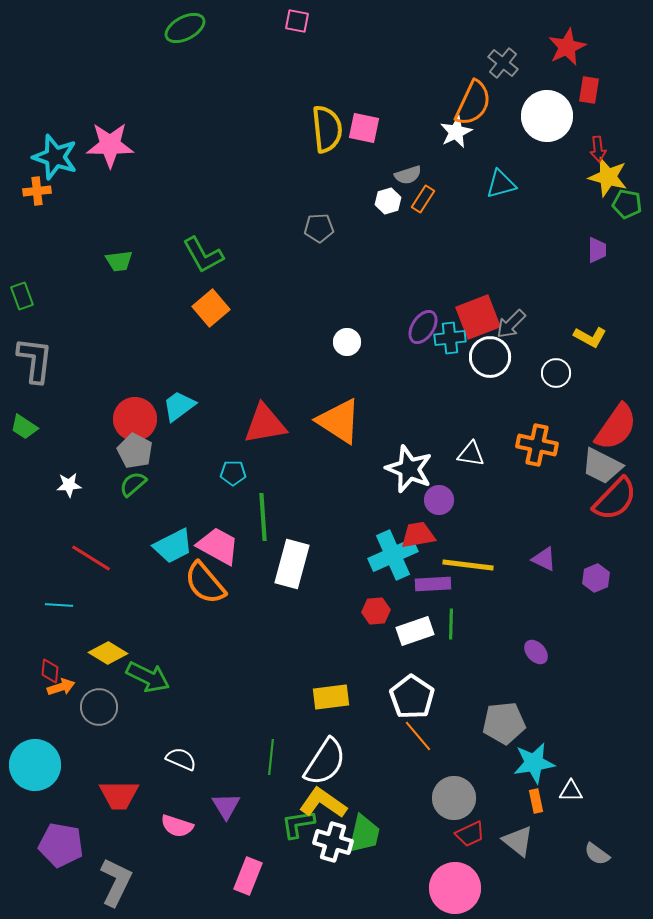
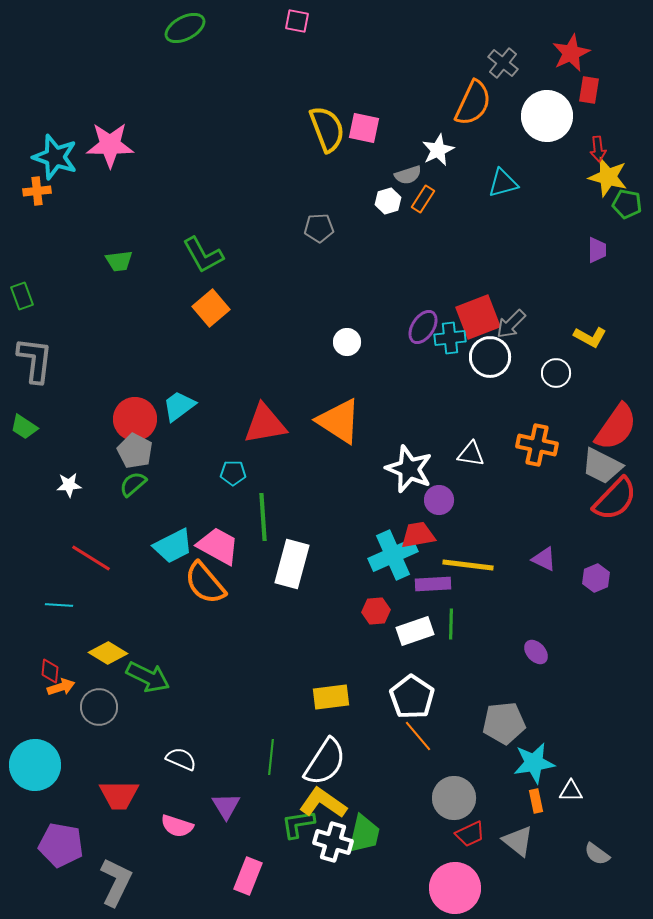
red star at (567, 47): moved 4 px right, 6 px down
yellow semicircle at (327, 129): rotated 15 degrees counterclockwise
white star at (456, 132): moved 18 px left, 18 px down
cyan triangle at (501, 184): moved 2 px right, 1 px up
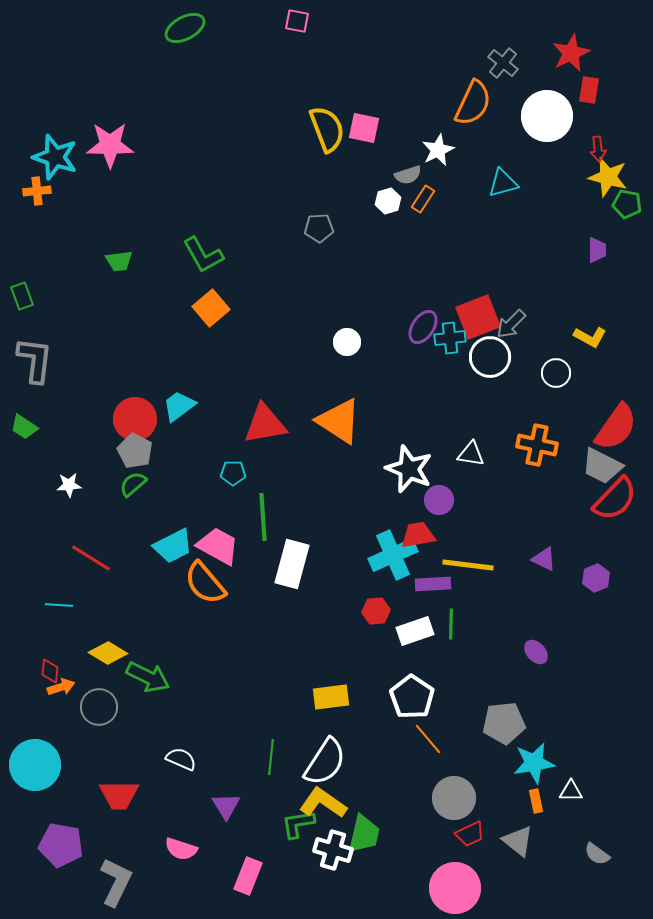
orange line at (418, 736): moved 10 px right, 3 px down
pink semicircle at (177, 826): moved 4 px right, 23 px down
white cross at (333, 842): moved 8 px down
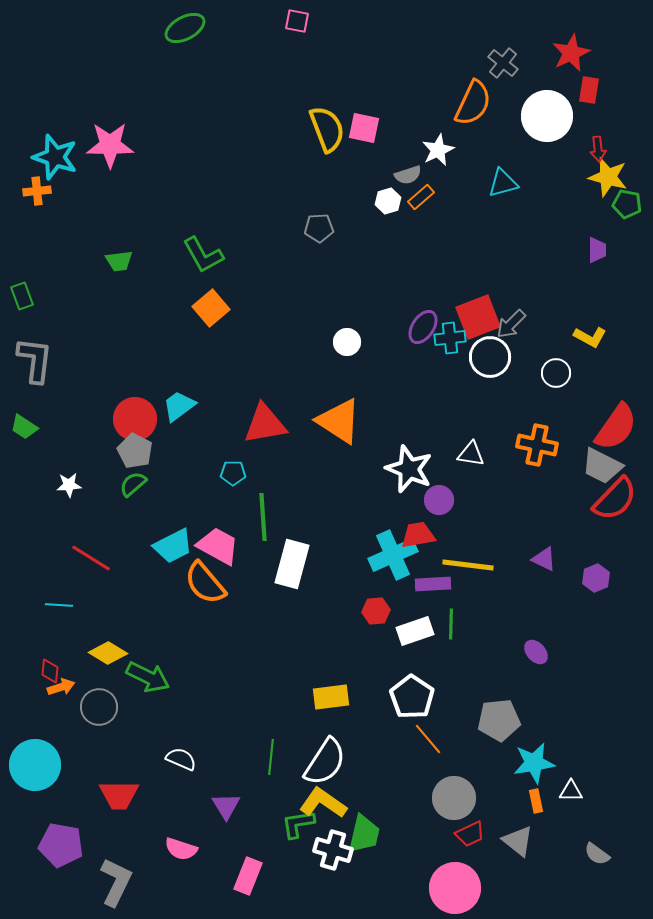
orange rectangle at (423, 199): moved 2 px left, 2 px up; rotated 16 degrees clockwise
gray pentagon at (504, 723): moved 5 px left, 3 px up
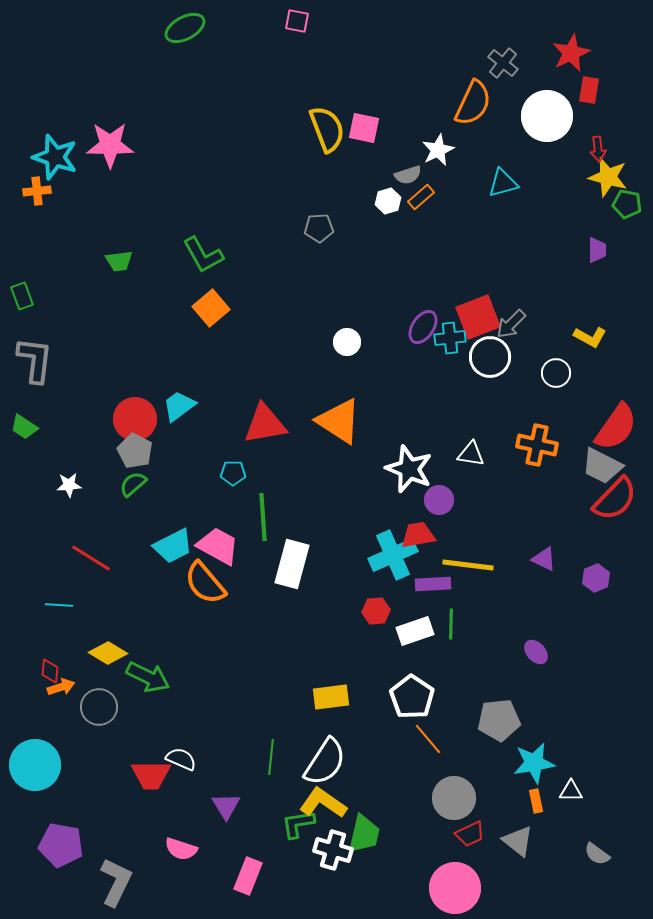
red trapezoid at (119, 795): moved 32 px right, 20 px up
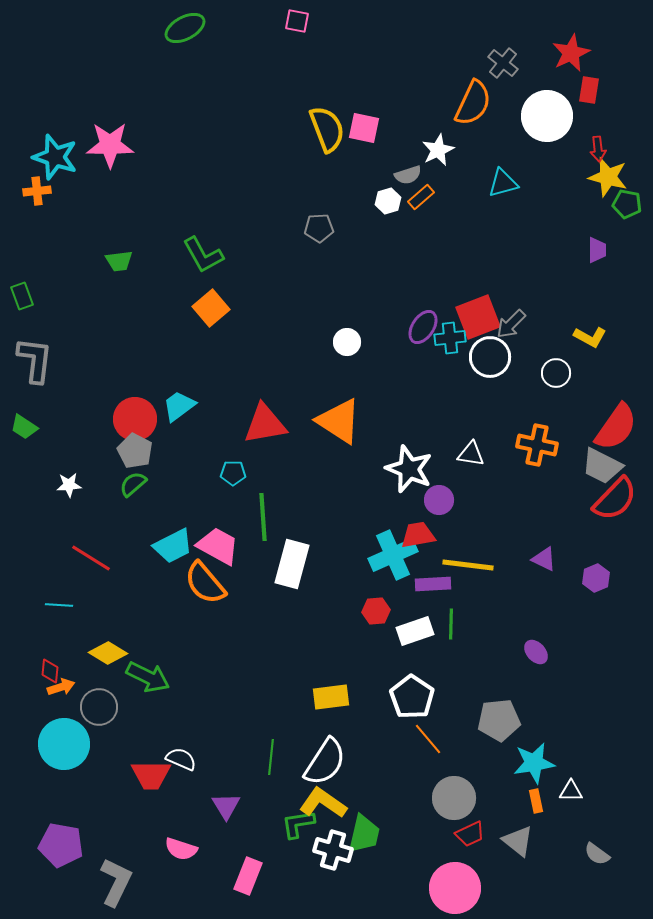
cyan circle at (35, 765): moved 29 px right, 21 px up
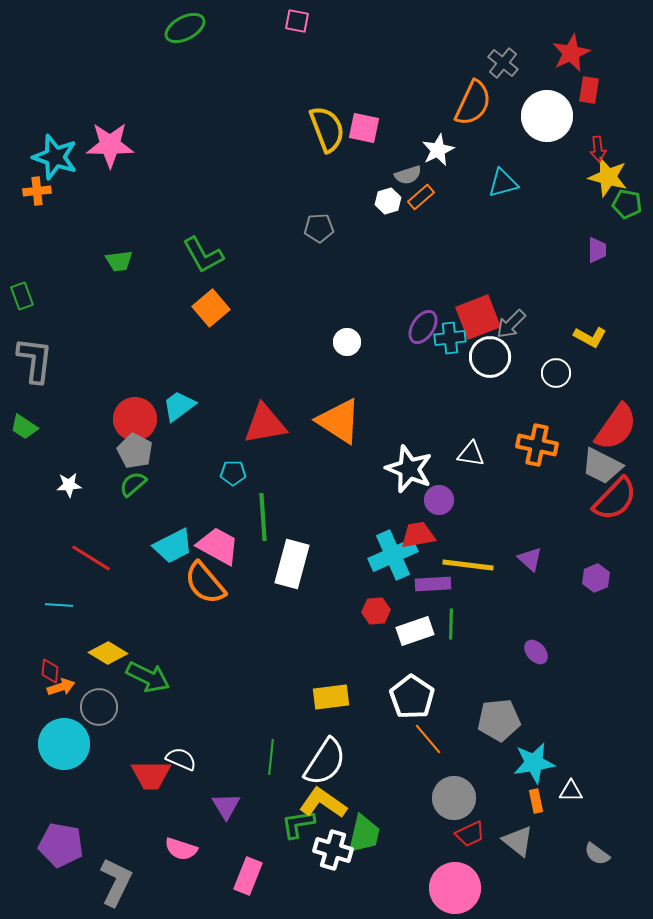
purple triangle at (544, 559): moved 14 px left; rotated 16 degrees clockwise
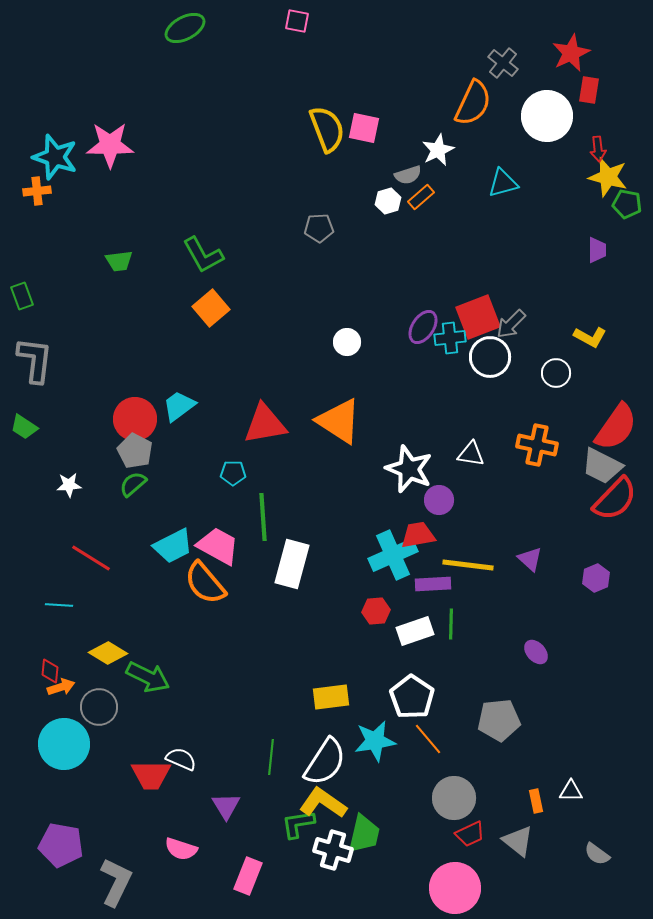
cyan star at (534, 763): moved 159 px left, 22 px up
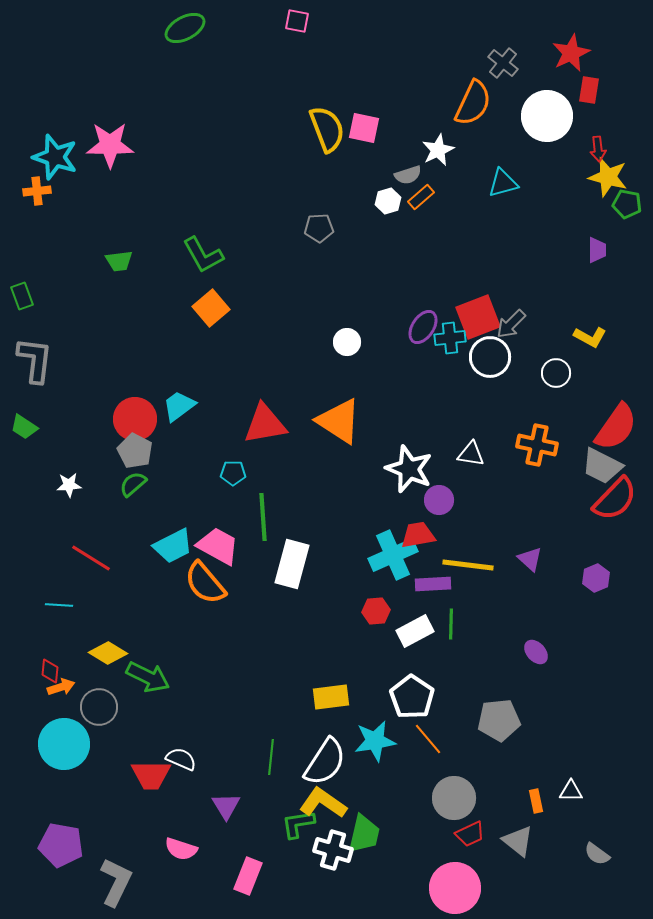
white rectangle at (415, 631): rotated 9 degrees counterclockwise
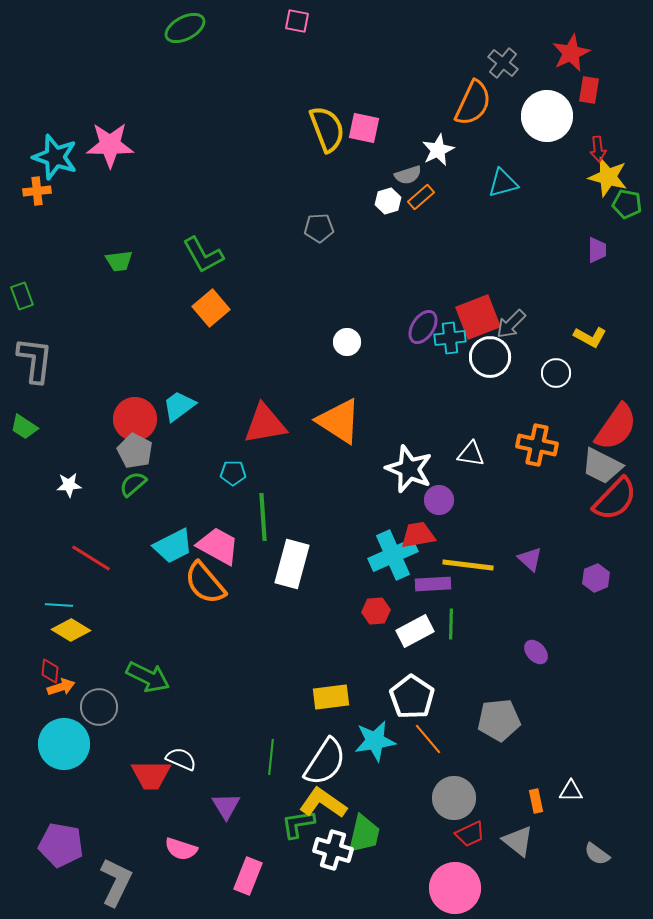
yellow diamond at (108, 653): moved 37 px left, 23 px up
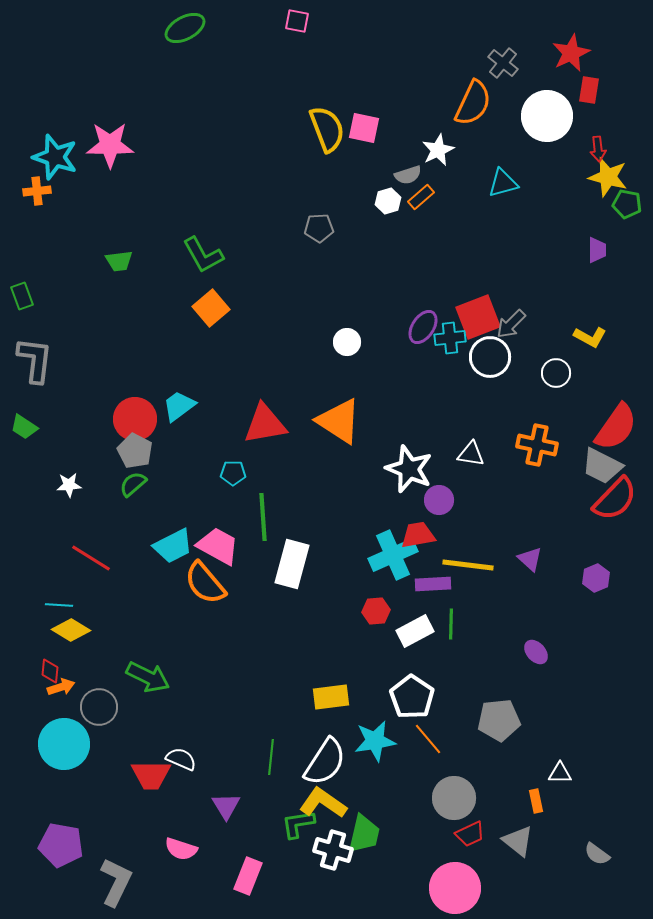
white triangle at (571, 791): moved 11 px left, 18 px up
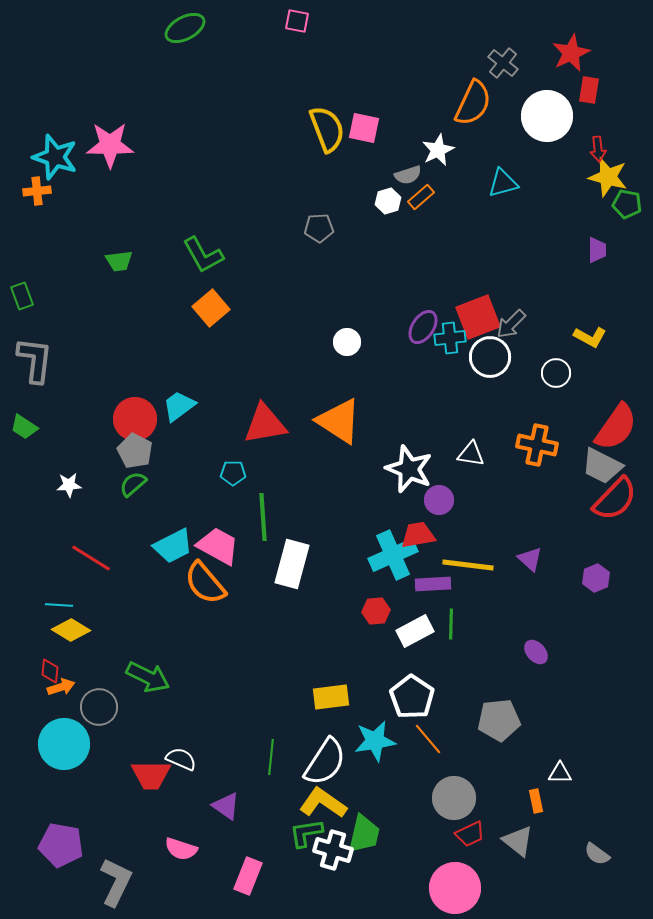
purple triangle at (226, 806): rotated 24 degrees counterclockwise
green L-shape at (298, 824): moved 8 px right, 9 px down
